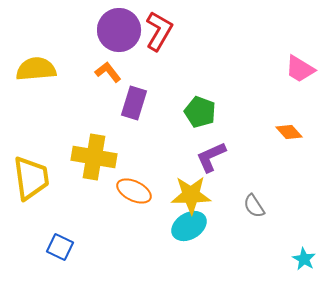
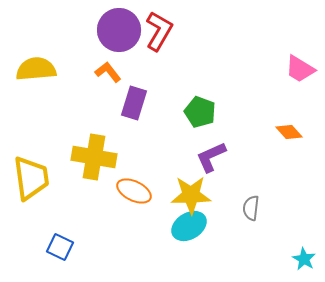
gray semicircle: moved 3 px left, 2 px down; rotated 40 degrees clockwise
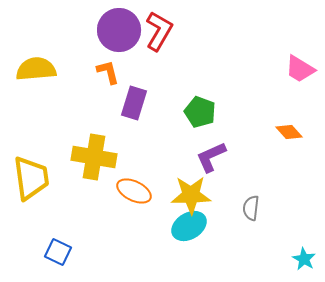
orange L-shape: rotated 24 degrees clockwise
blue square: moved 2 px left, 5 px down
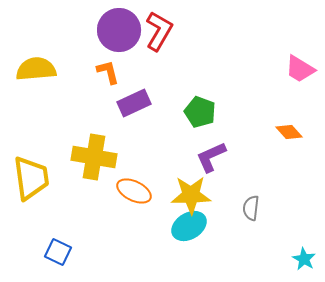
purple rectangle: rotated 48 degrees clockwise
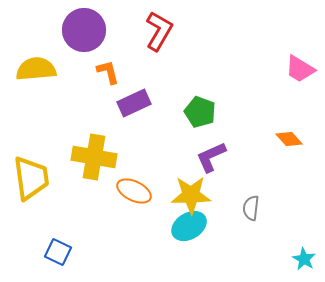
purple circle: moved 35 px left
orange diamond: moved 7 px down
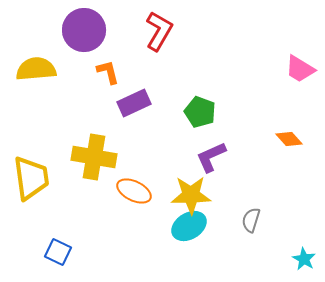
gray semicircle: moved 12 px down; rotated 10 degrees clockwise
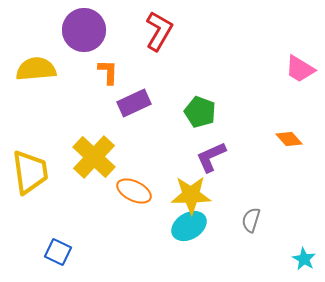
orange L-shape: rotated 16 degrees clockwise
yellow cross: rotated 33 degrees clockwise
yellow trapezoid: moved 1 px left, 6 px up
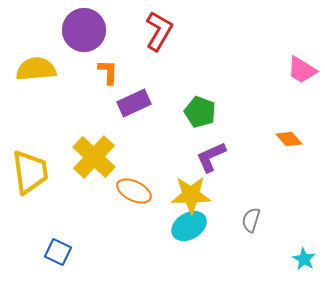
pink trapezoid: moved 2 px right, 1 px down
